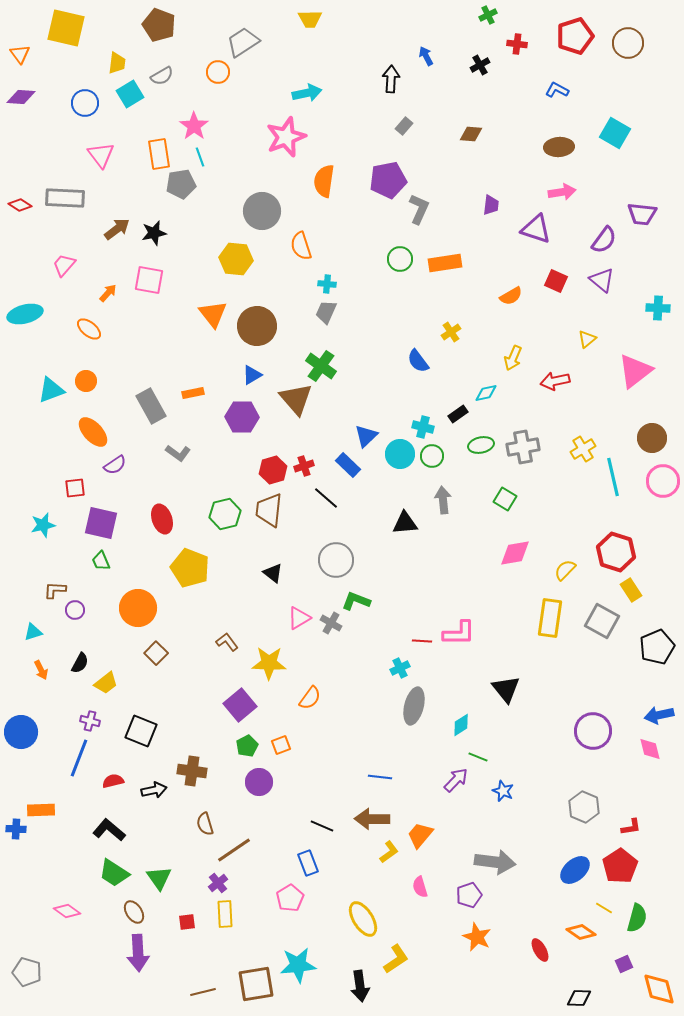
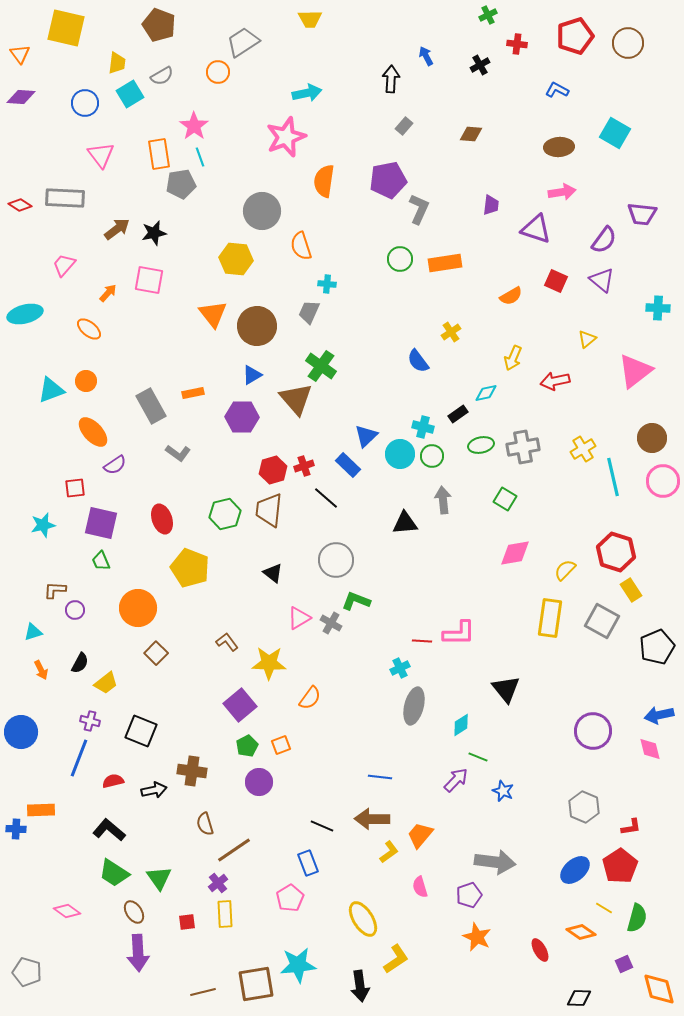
gray trapezoid at (326, 312): moved 17 px left
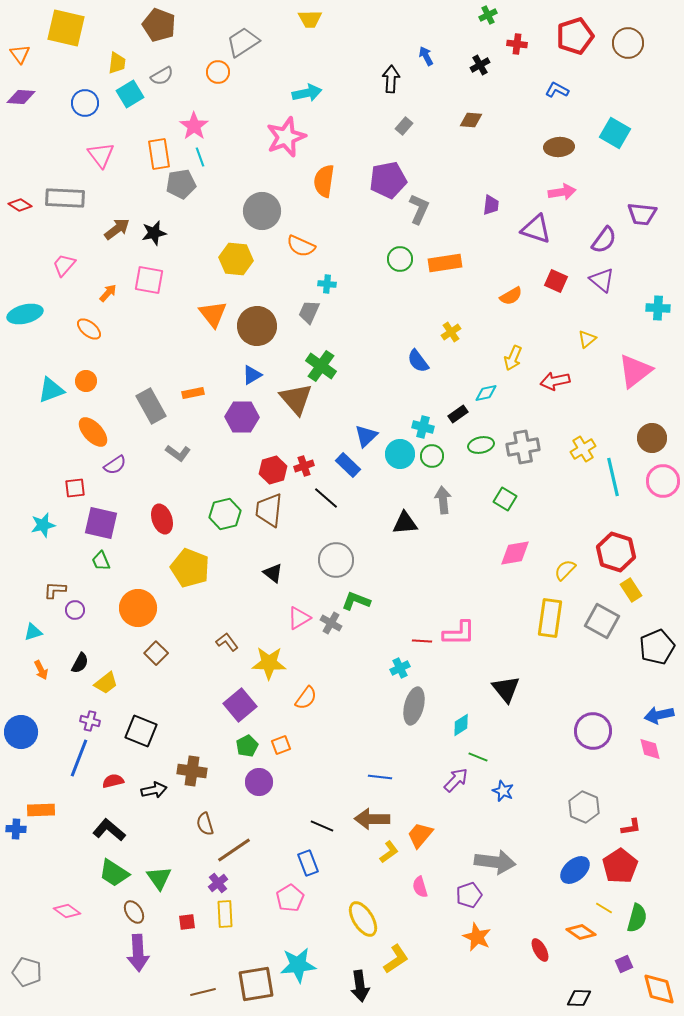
brown diamond at (471, 134): moved 14 px up
orange semicircle at (301, 246): rotated 48 degrees counterclockwise
orange semicircle at (310, 698): moved 4 px left
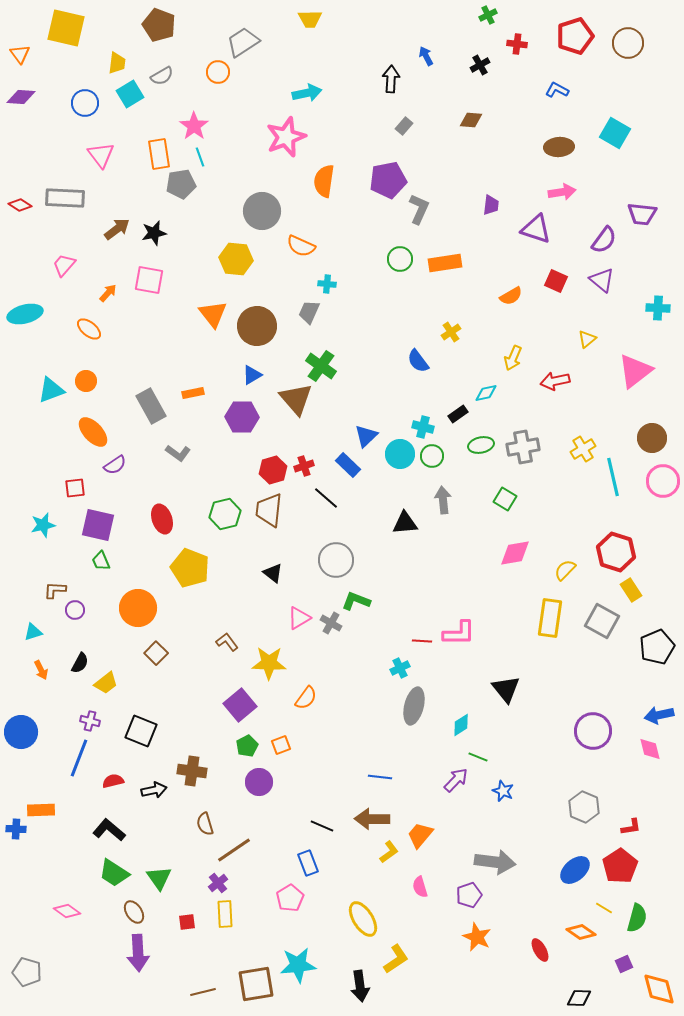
purple square at (101, 523): moved 3 px left, 2 px down
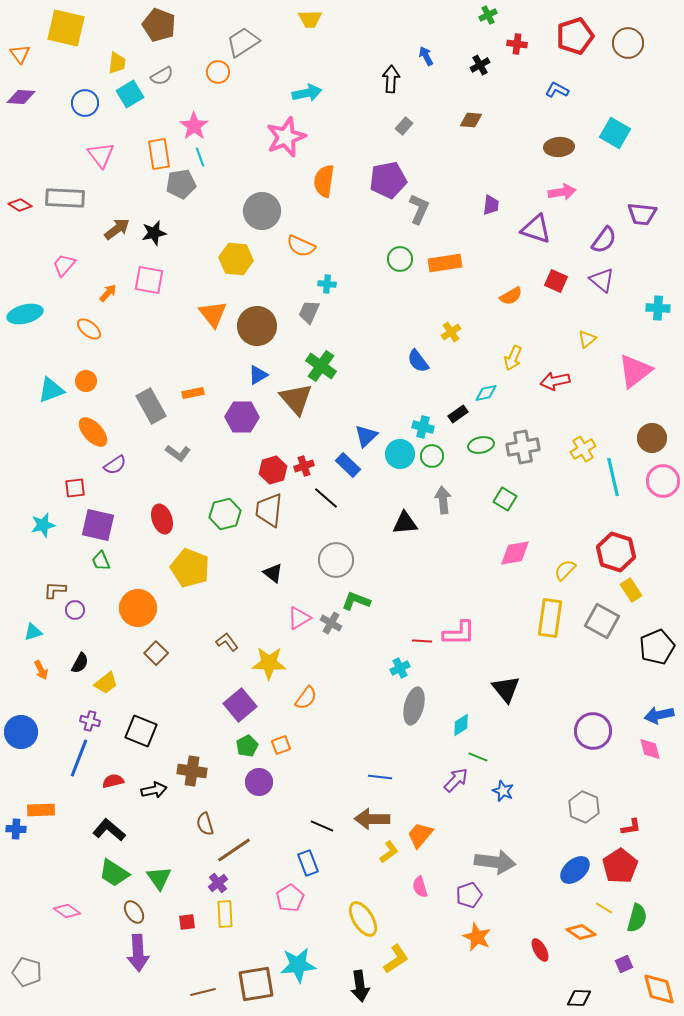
blue triangle at (252, 375): moved 6 px right
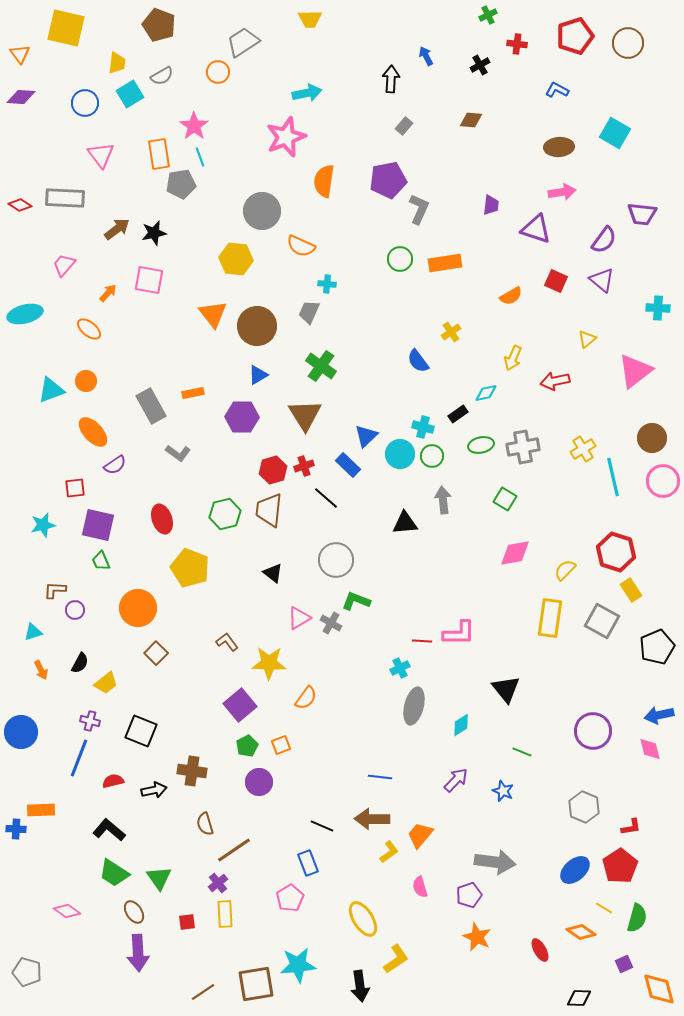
brown triangle at (296, 399): moved 9 px right, 16 px down; rotated 9 degrees clockwise
green line at (478, 757): moved 44 px right, 5 px up
brown line at (203, 992): rotated 20 degrees counterclockwise
